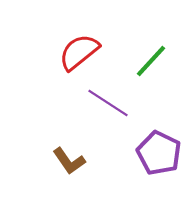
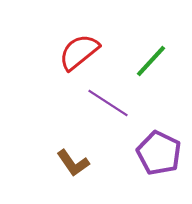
brown L-shape: moved 4 px right, 2 px down
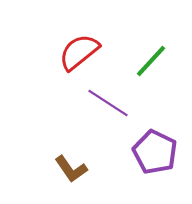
purple pentagon: moved 4 px left, 1 px up
brown L-shape: moved 2 px left, 6 px down
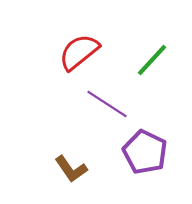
green line: moved 1 px right, 1 px up
purple line: moved 1 px left, 1 px down
purple pentagon: moved 10 px left
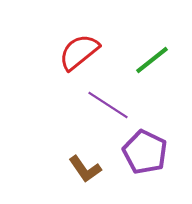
green line: rotated 9 degrees clockwise
purple line: moved 1 px right, 1 px down
brown L-shape: moved 14 px right
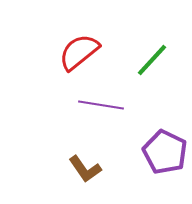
green line: rotated 9 degrees counterclockwise
purple line: moved 7 px left; rotated 24 degrees counterclockwise
purple pentagon: moved 20 px right
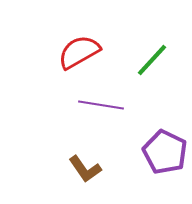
red semicircle: rotated 9 degrees clockwise
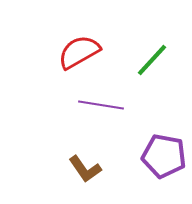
purple pentagon: moved 1 px left, 4 px down; rotated 15 degrees counterclockwise
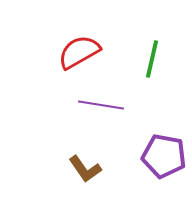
green line: moved 1 px up; rotated 30 degrees counterclockwise
